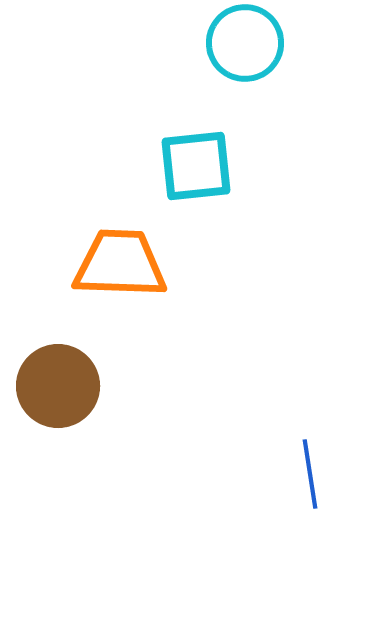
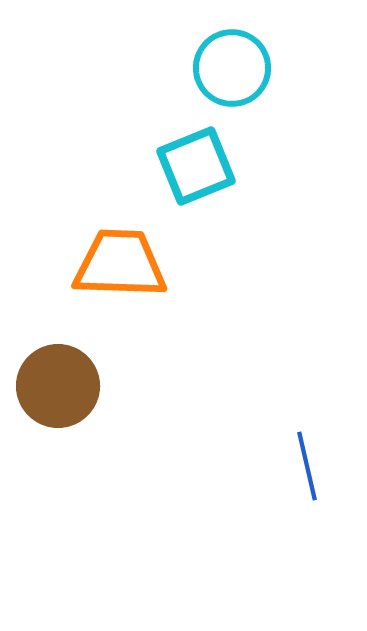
cyan circle: moved 13 px left, 25 px down
cyan square: rotated 16 degrees counterclockwise
blue line: moved 3 px left, 8 px up; rotated 4 degrees counterclockwise
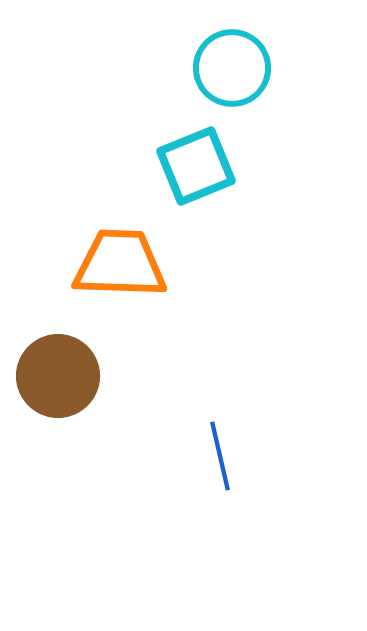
brown circle: moved 10 px up
blue line: moved 87 px left, 10 px up
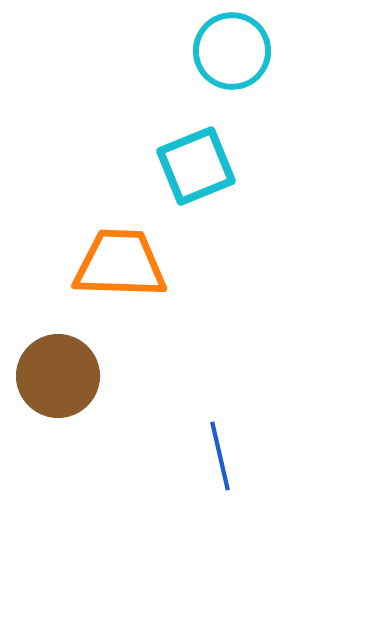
cyan circle: moved 17 px up
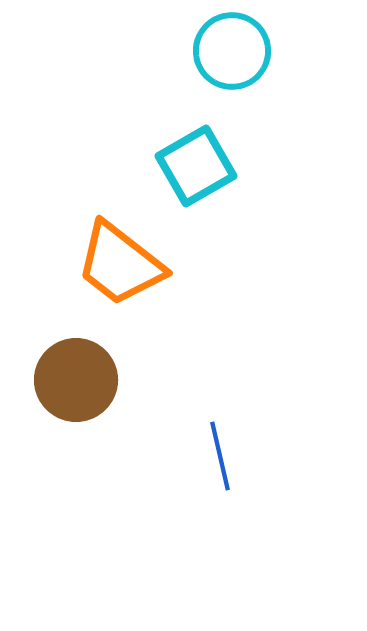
cyan square: rotated 8 degrees counterclockwise
orange trapezoid: rotated 144 degrees counterclockwise
brown circle: moved 18 px right, 4 px down
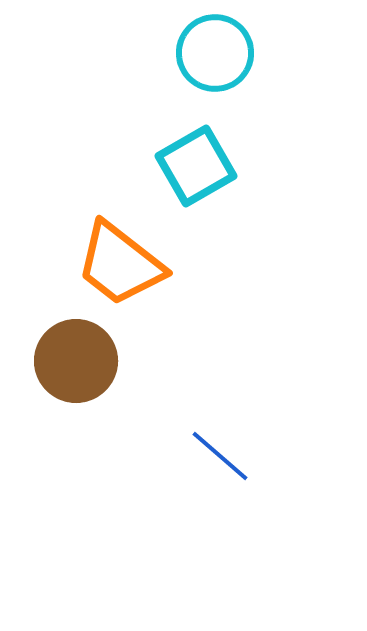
cyan circle: moved 17 px left, 2 px down
brown circle: moved 19 px up
blue line: rotated 36 degrees counterclockwise
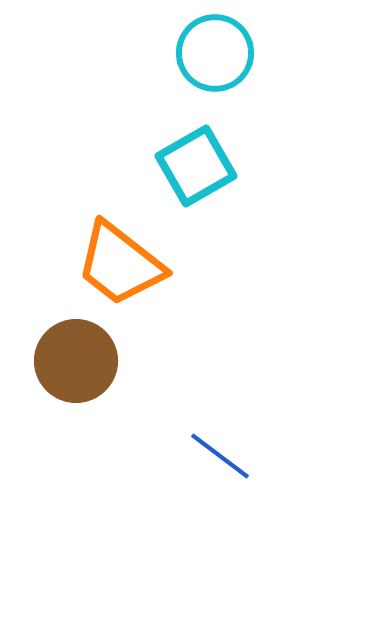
blue line: rotated 4 degrees counterclockwise
